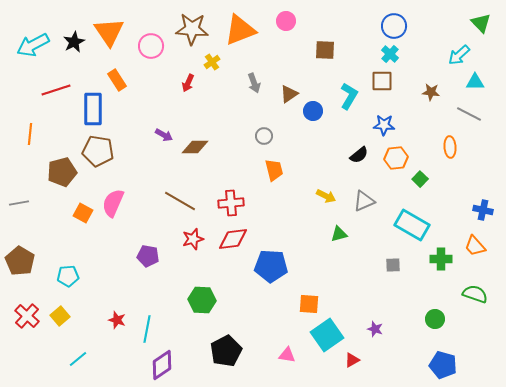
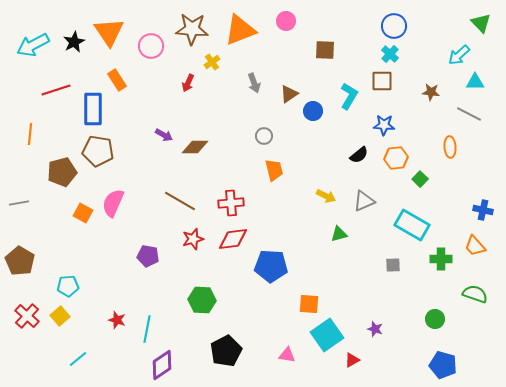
cyan pentagon at (68, 276): moved 10 px down
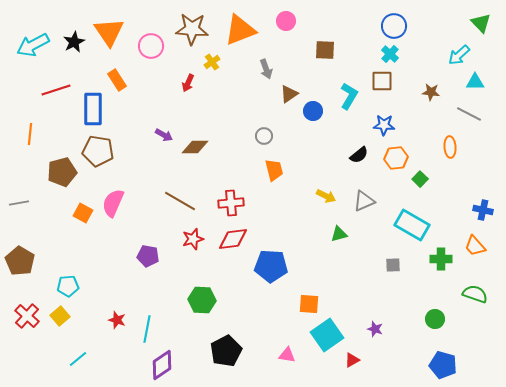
gray arrow at (254, 83): moved 12 px right, 14 px up
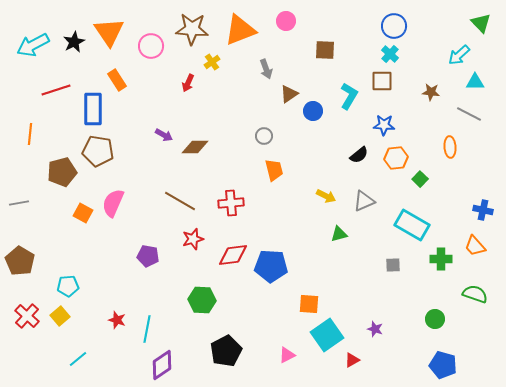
red diamond at (233, 239): moved 16 px down
pink triangle at (287, 355): rotated 36 degrees counterclockwise
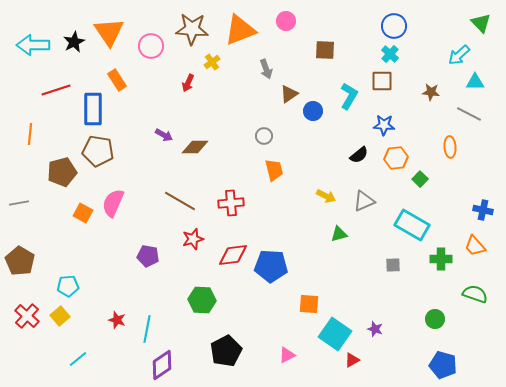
cyan arrow at (33, 45): rotated 28 degrees clockwise
cyan square at (327, 335): moved 8 px right, 1 px up; rotated 20 degrees counterclockwise
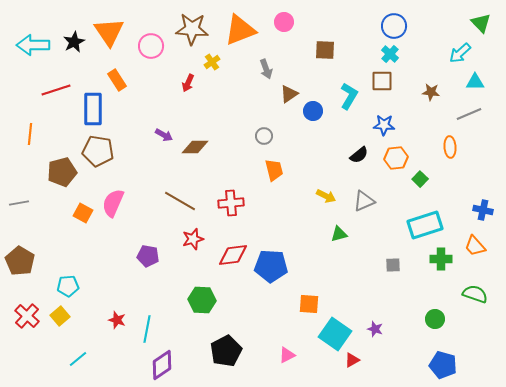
pink circle at (286, 21): moved 2 px left, 1 px down
cyan arrow at (459, 55): moved 1 px right, 2 px up
gray line at (469, 114): rotated 50 degrees counterclockwise
cyan rectangle at (412, 225): moved 13 px right; rotated 48 degrees counterclockwise
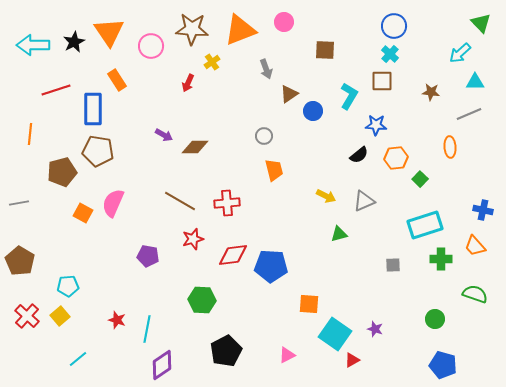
blue star at (384, 125): moved 8 px left
red cross at (231, 203): moved 4 px left
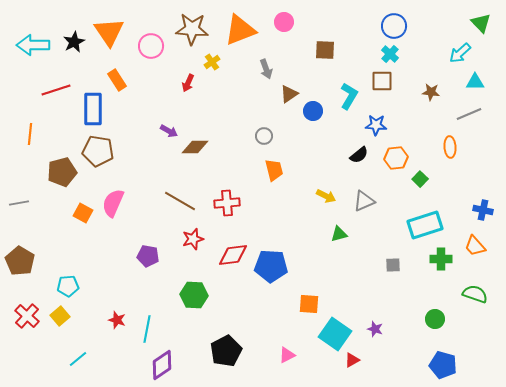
purple arrow at (164, 135): moved 5 px right, 4 px up
green hexagon at (202, 300): moved 8 px left, 5 px up
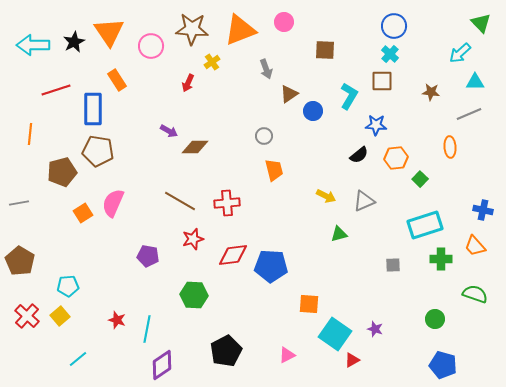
orange square at (83, 213): rotated 30 degrees clockwise
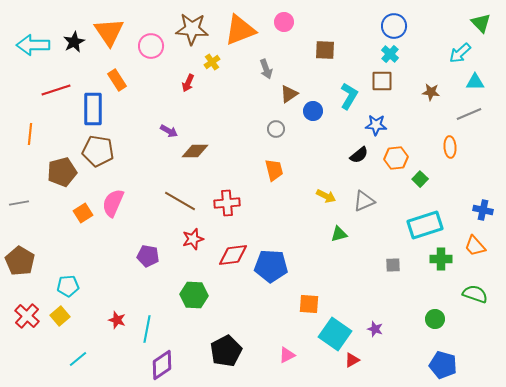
gray circle at (264, 136): moved 12 px right, 7 px up
brown diamond at (195, 147): moved 4 px down
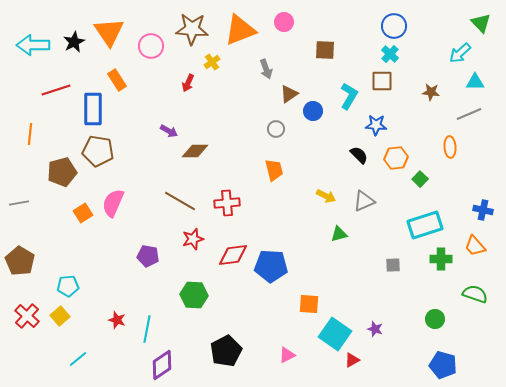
black semicircle at (359, 155): rotated 96 degrees counterclockwise
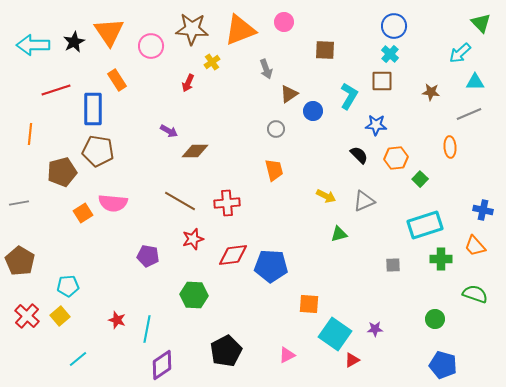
pink semicircle at (113, 203): rotated 108 degrees counterclockwise
purple star at (375, 329): rotated 21 degrees counterclockwise
